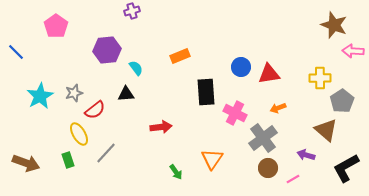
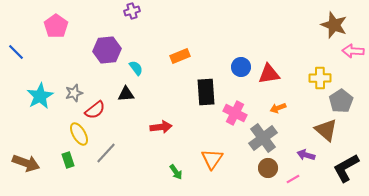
gray pentagon: moved 1 px left
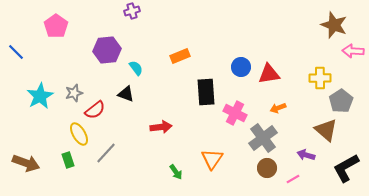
black triangle: rotated 24 degrees clockwise
brown circle: moved 1 px left
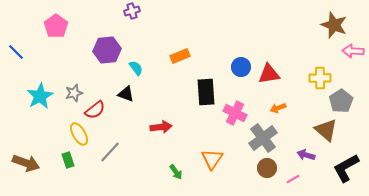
gray line: moved 4 px right, 1 px up
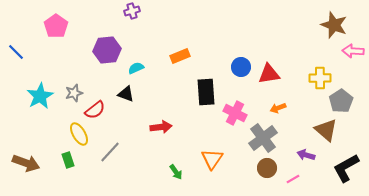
cyan semicircle: rotated 77 degrees counterclockwise
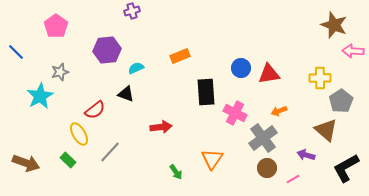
blue circle: moved 1 px down
gray star: moved 14 px left, 21 px up
orange arrow: moved 1 px right, 3 px down
green rectangle: rotated 28 degrees counterclockwise
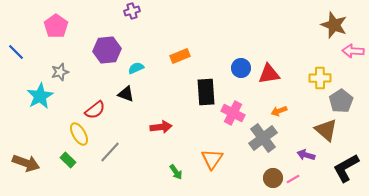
pink cross: moved 2 px left
brown circle: moved 6 px right, 10 px down
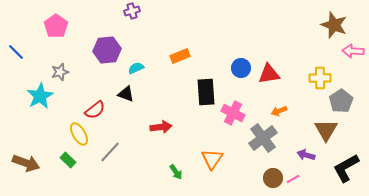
brown triangle: rotated 20 degrees clockwise
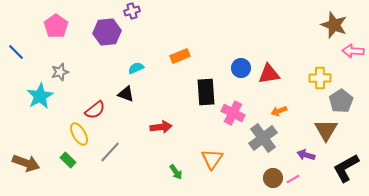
purple hexagon: moved 18 px up
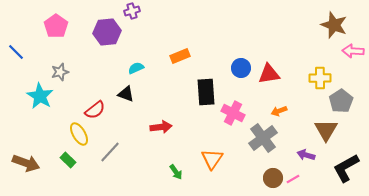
cyan star: rotated 12 degrees counterclockwise
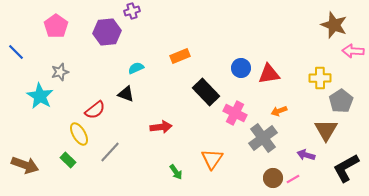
black rectangle: rotated 40 degrees counterclockwise
pink cross: moved 2 px right
brown arrow: moved 1 px left, 2 px down
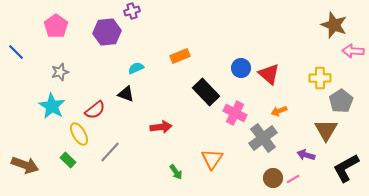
red triangle: rotated 50 degrees clockwise
cyan star: moved 12 px right, 10 px down
